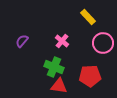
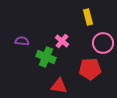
yellow rectangle: rotated 28 degrees clockwise
purple semicircle: rotated 56 degrees clockwise
green cross: moved 8 px left, 10 px up
red pentagon: moved 7 px up
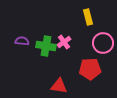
pink cross: moved 2 px right, 1 px down; rotated 16 degrees clockwise
green cross: moved 11 px up; rotated 12 degrees counterclockwise
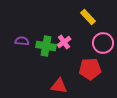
yellow rectangle: rotated 28 degrees counterclockwise
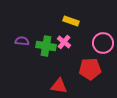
yellow rectangle: moved 17 px left, 4 px down; rotated 28 degrees counterclockwise
pink cross: rotated 16 degrees counterclockwise
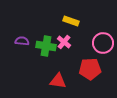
red triangle: moved 1 px left, 5 px up
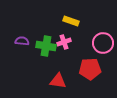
pink cross: rotated 32 degrees clockwise
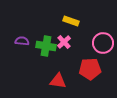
pink cross: rotated 24 degrees counterclockwise
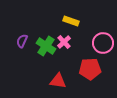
purple semicircle: rotated 72 degrees counterclockwise
green cross: rotated 24 degrees clockwise
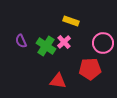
purple semicircle: moved 1 px left; rotated 48 degrees counterclockwise
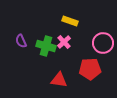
yellow rectangle: moved 1 px left
green cross: rotated 18 degrees counterclockwise
red triangle: moved 1 px right, 1 px up
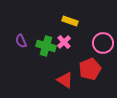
red pentagon: rotated 20 degrees counterclockwise
red triangle: moved 6 px right; rotated 24 degrees clockwise
